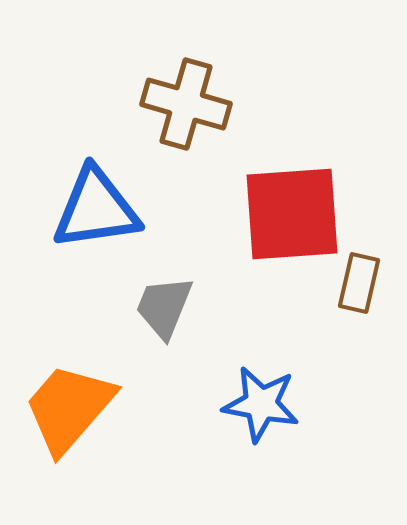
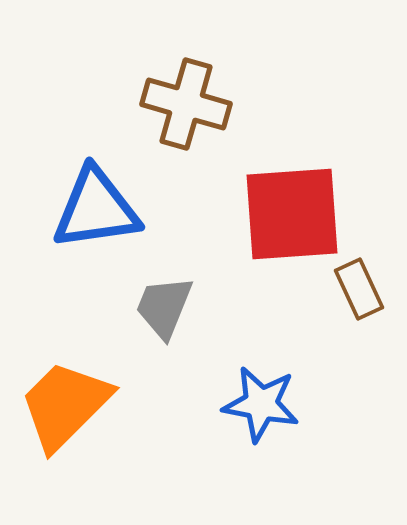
brown rectangle: moved 6 px down; rotated 38 degrees counterclockwise
orange trapezoid: moved 4 px left, 3 px up; rotated 4 degrees clockwise
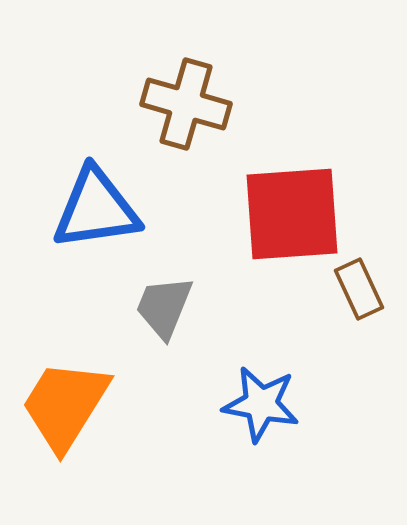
orange trapezoid: rotated 13 degrees counterclockwise
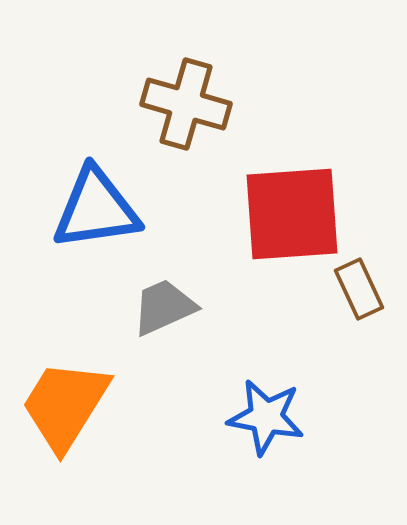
gray trapezoid: rotated 44 degrees clockwise
blue star: moved 5 px right, 13 px down
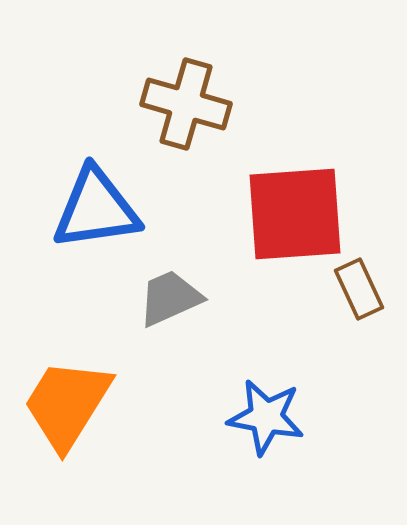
red square: moved 3 px right
gray trapezoid: moved 6 px right, 9 px up
orange trapezoid: moved 2 px right, 1 px up
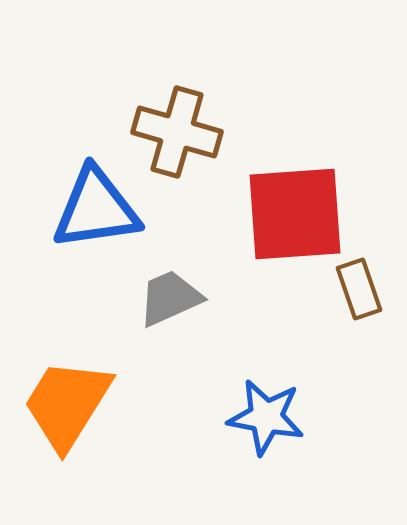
brown cross: moved 9 px left, 28 px down
brown rectangle: rotated 6 degrees clockwise
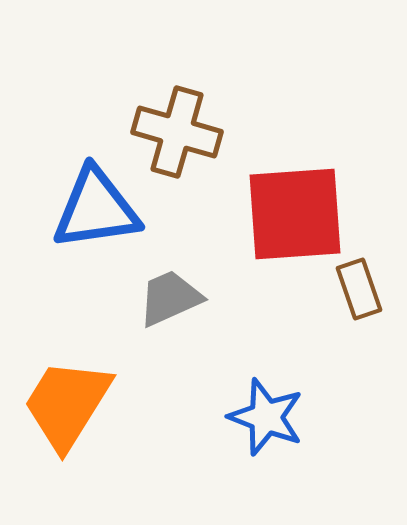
blue star: rotated 10 degrees clockwise
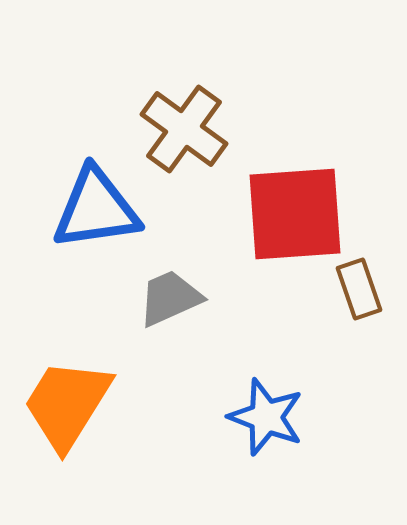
brown cross: moved 7 px right, 3 px up; rotated 20 degrees clockwise
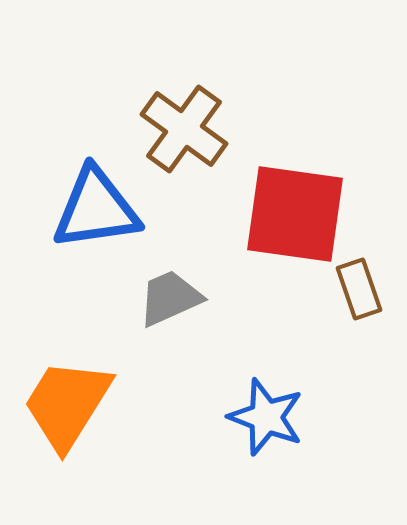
red square: rotated 12 degrees clockwise
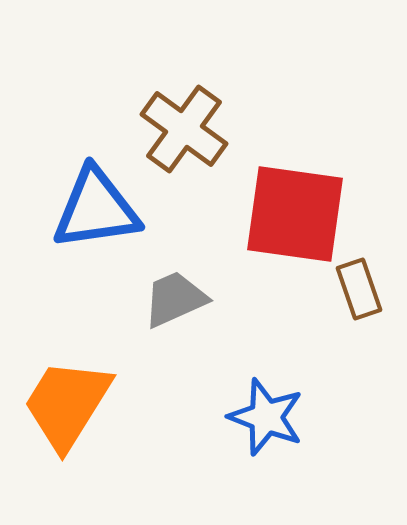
gray trapezoid: moved 5 px right, 1 px down
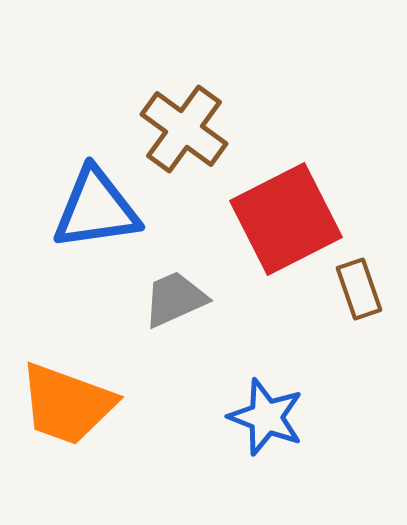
red square: moved 9 px left, 5 px down; rotated 35 degrees counterclockwise
orange trapezoid: rotated 102 degrees counterclockwise
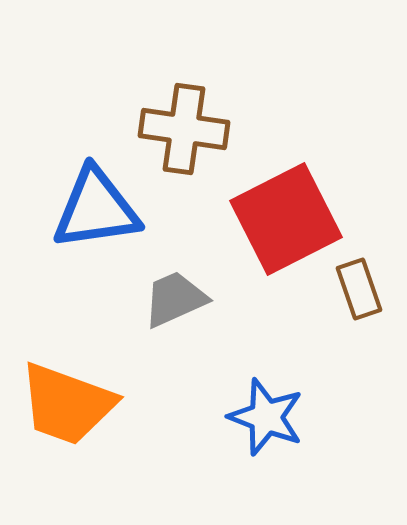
brown cross: rotated 28 degrees counterclockwise
